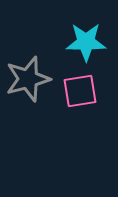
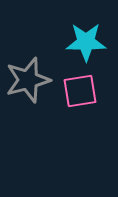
gray star: moved 1 px down
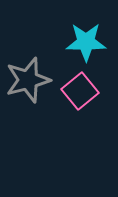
pink square: rotated 30 degrees counterclockwise
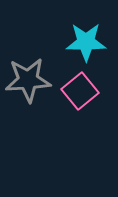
gray star: rotated 12 degrees clockwise
